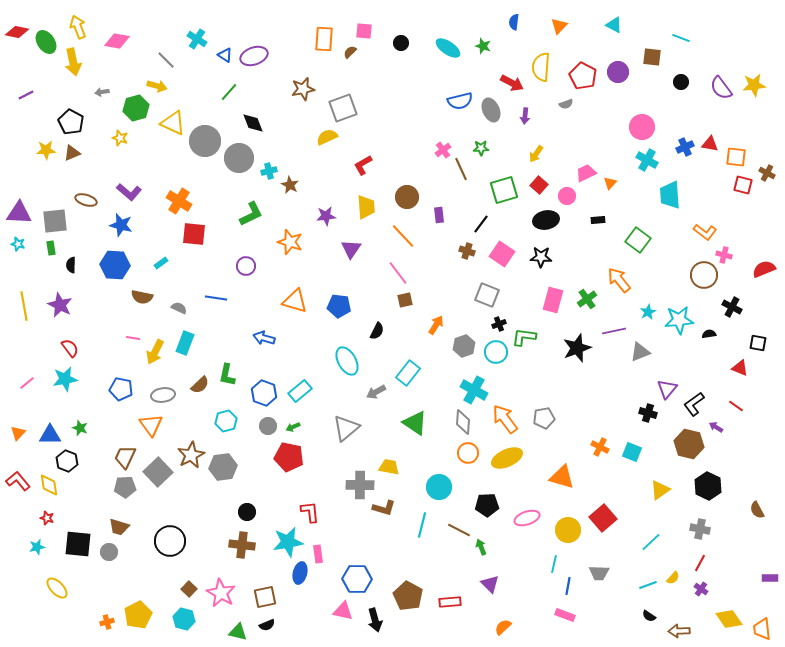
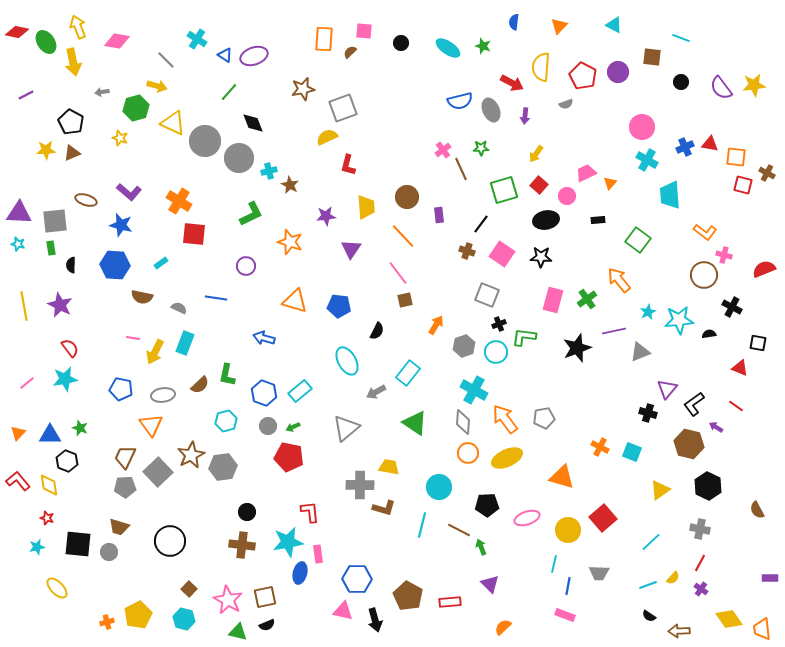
red L-shape at (363, 165): moved 15 px left; rotated 45 degrees counterclockwise
pink star at (221, 593): moved 7 px right, 7 px down
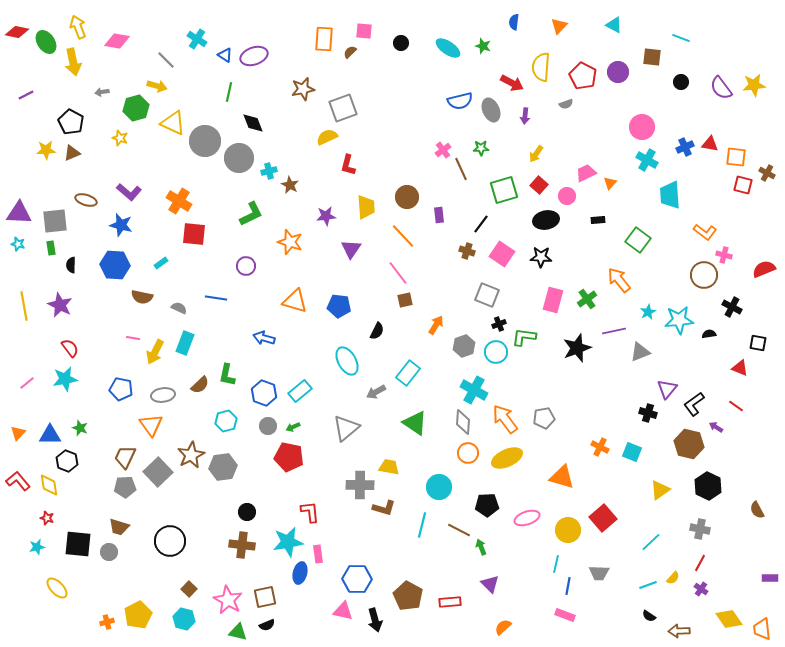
green line at (229, 92): rotated 30 degrees counterclockwise
cyan line at (554, 564): moved 2 px right
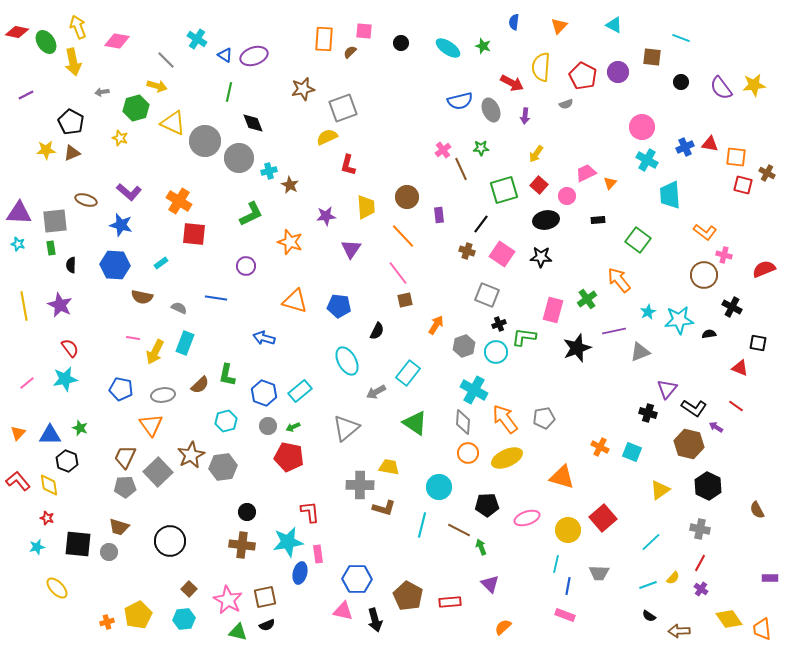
pink rectangle at (553, 300): moved 10 px down
black L-shape at (694, 404): moved 4 px down; rotated 110 degrees counterclockwise
cyan hexagon at (184, 619): rotated 20 degrees counterclockwise
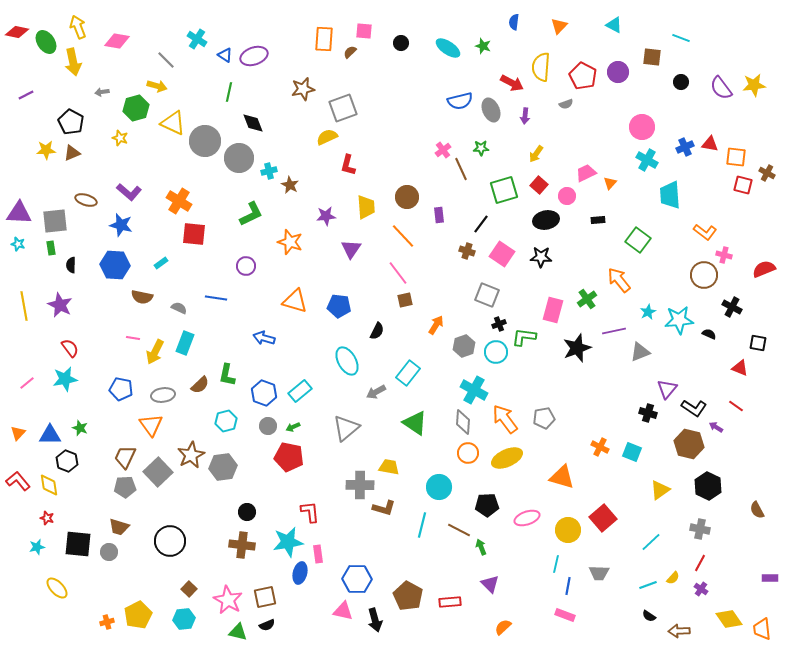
black semicircle at (709, 334): rotated 32 degrees clockwise
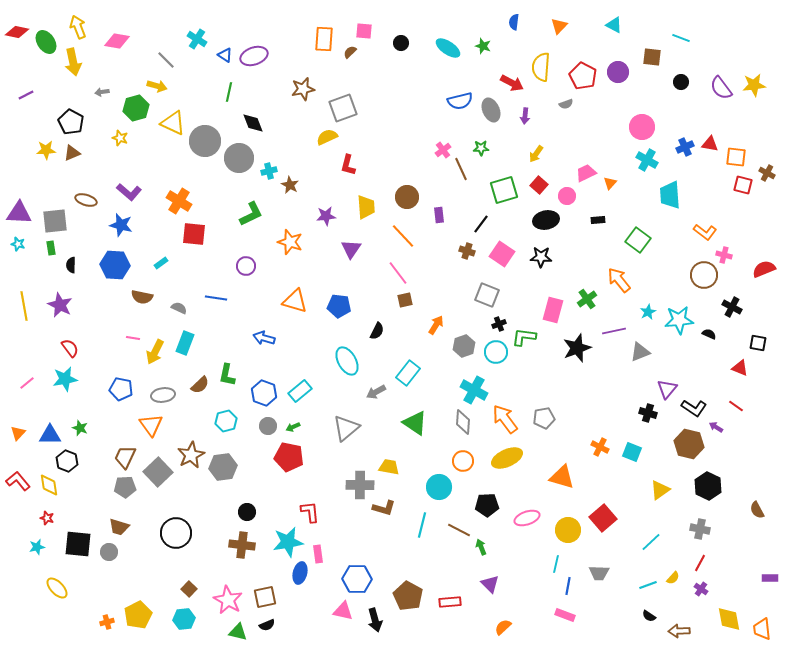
orange circle at (468, 453): moved 5 px left, 8 px down
black circle at (170, 541): moved 6 px right, 8 px up
yellow diamond at (729, 619): rotated 24 degrees clockwise
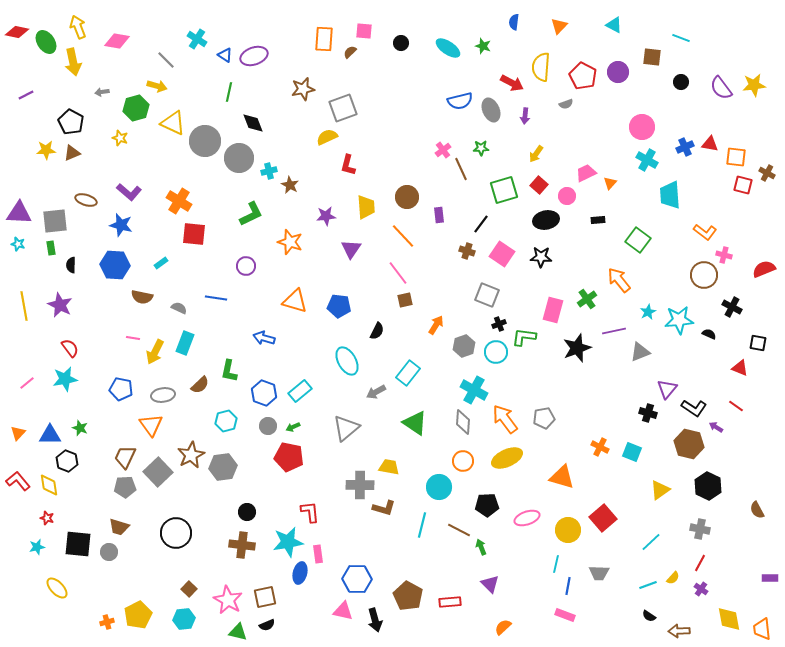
green L-shape at (227, 375): moved 2 px right, 4 px up
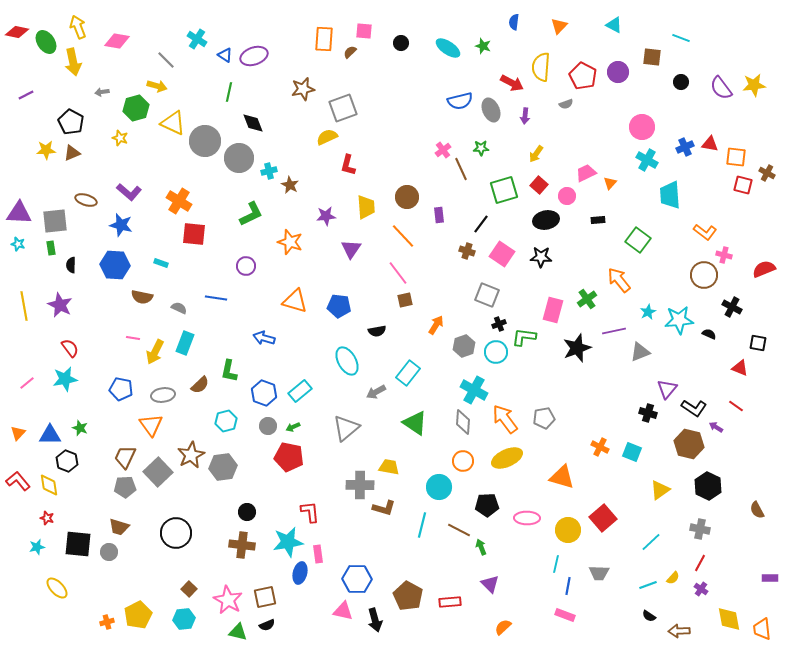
cyan rectangle at (161, 263): rotated 56 degrees clockwise
black semicircle at (377, 331): rotated 54 degrees clockwise
pink ellipse at (527, 518): rotated 20 degrees clockwise
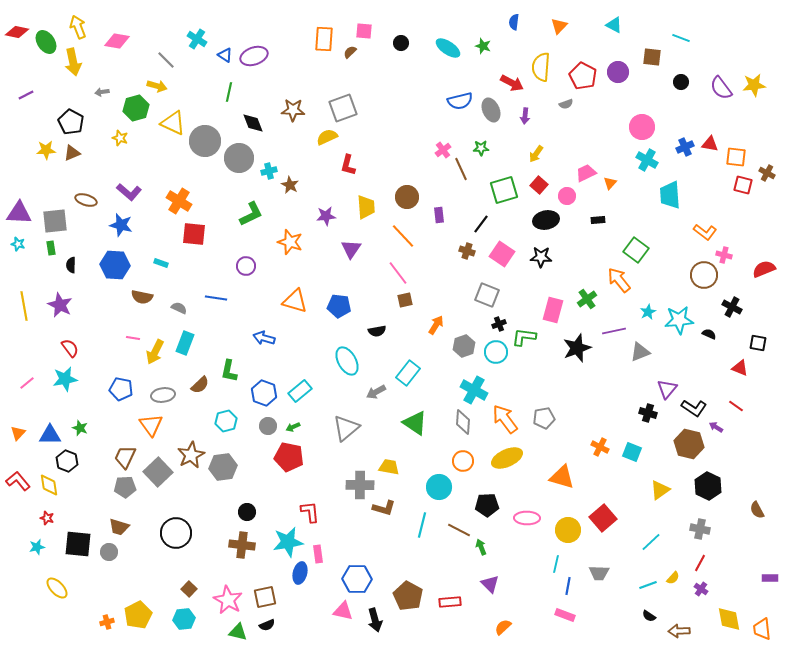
brown star at (303, 89): moved 10 px left, 21 px down; rotated 15 degrees clockwise
green square at (638, 240): moved 2 px left, 10 px down
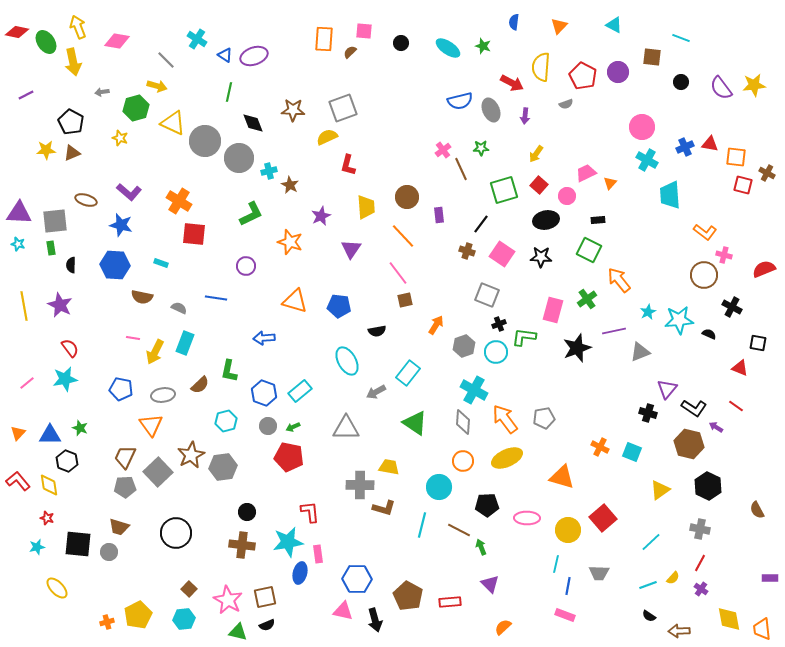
purple star at (326, 216): moved 5 px left; rotated 18 degrees counterclockwise
green square at (636, 250): moved 47 px left; rotated 10 degrees counterclockwise
blue arrow at (264, 338): rotated 20 degrees counterclockwise
gray triangle at (346, 428): rotated 40 degrees clockwise
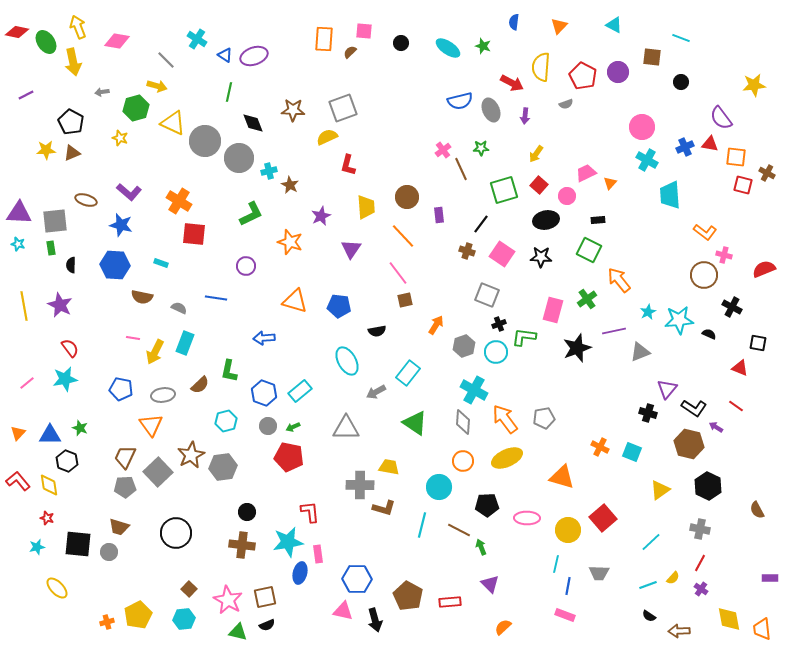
purple semicircle at (721, 88): moved 30 px down
